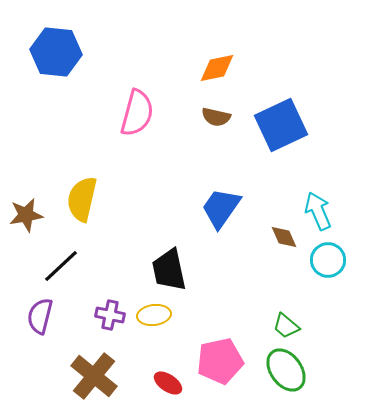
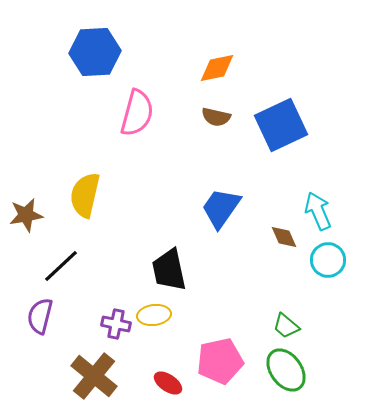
blue hexagon: moved 39 px right; rotated 9 degrees counterclockwise
yellow semicircle: moved 3 px right, 4 px up
purple cross: moved 6 px right, 9 px down
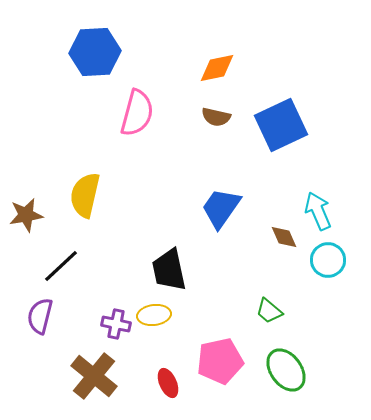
green trapezoid: moved 17 px left, 15 px up
red ellipse: rotated 32 degrees clockwise
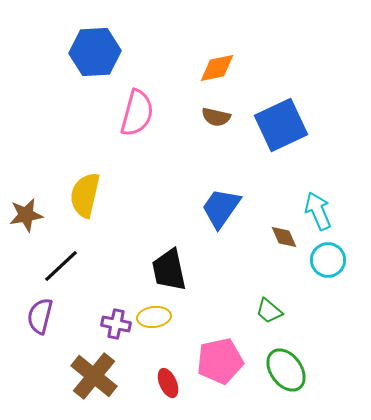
yellow ellipse: moved 2 px down
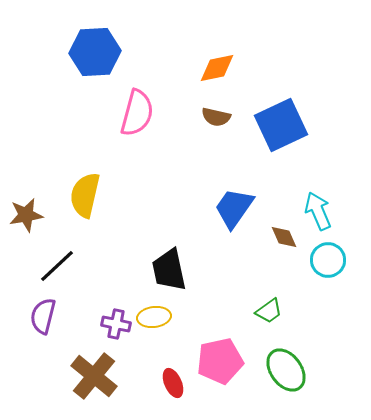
blue trapezoid: moved 13 px right
black line: moved 4 px left
green trapezoid: rotated 76 degrees counterclockwise
purple semicircle: moved 3 px right
red ellipse: moved 5 px right
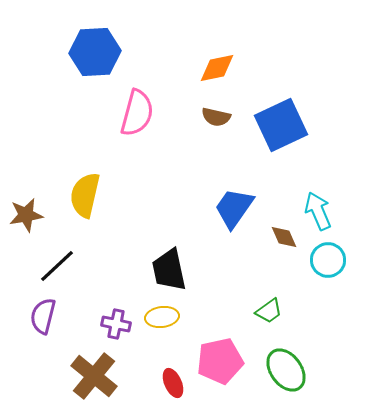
yellow ellipse: moved 8 px right
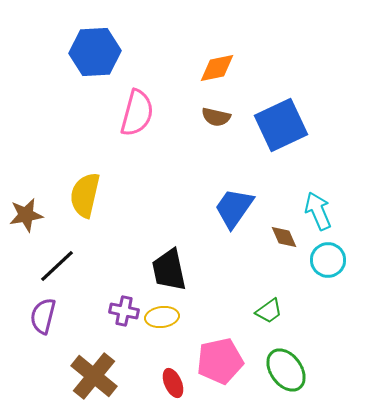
purple cross: moved 8 px right, 13 px up
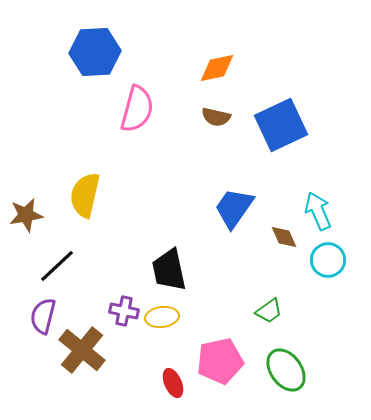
pink semicircle: moved 4 px up
brown cross: moved 12 px left, 26 px up
